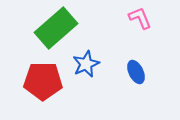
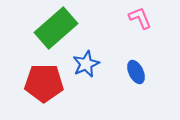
red pentagon: moved 1 px right, 2 px down
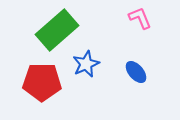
green rectangle: moved 1 px right, 2 px down
blue ellipse: rotated 15 degrees counterclockwise
red pentagon: moved 2 px left, 1 px up
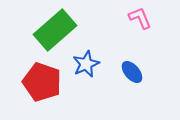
green rectangle: moved 2 px left
blue ellipse: moved 4 px left
red pentagon: rotated 18 degrees clockwise
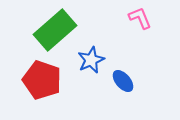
blue star: moved 5 px right, 4 px up
blue ellipse: moved 9 px left, 9 px down
red pentagon: moved 2 px up
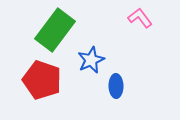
pink L-shape: rotated 15 degrees counterclockwise
green rectangle: rotated 12 degrees counterclockwise
blue ellipse: moved 7 px left, 5 px down; rotated 40 degrees clockwise
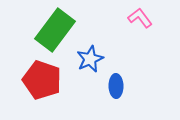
blue star: moved 1 px left, 1 px up
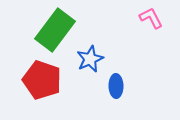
pink L-shape: moved 11 px right; rotated 10 degrees clockwise
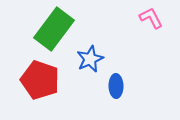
green rectangle: moved 1 px left, 1 px up
red pentagon: moved 2 px left
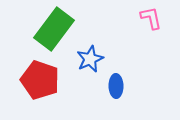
pink L-shape: rotated 15 degrees clockwise
